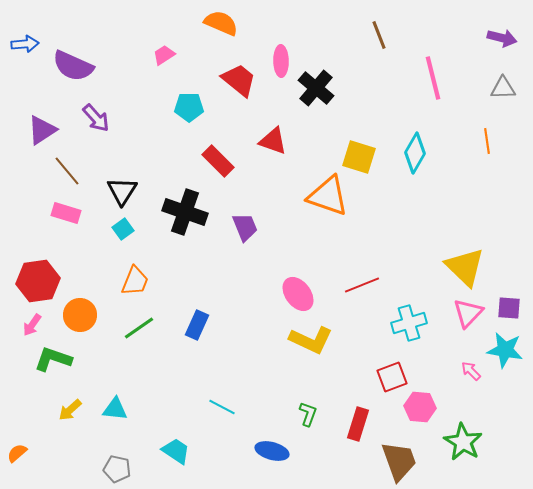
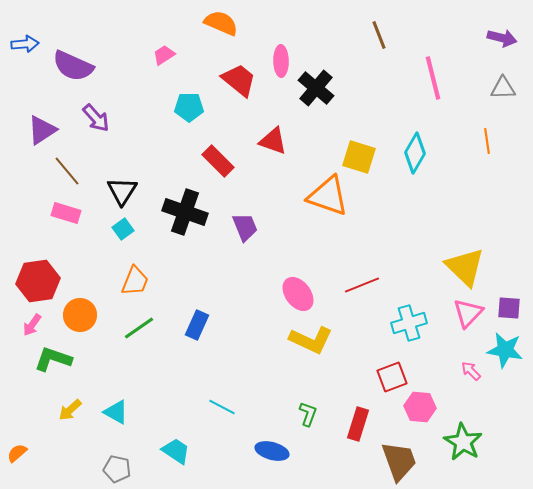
cyan triangle at (115, 409): moved 1 px right, 3 px down; rotated 24 degrees clockwise
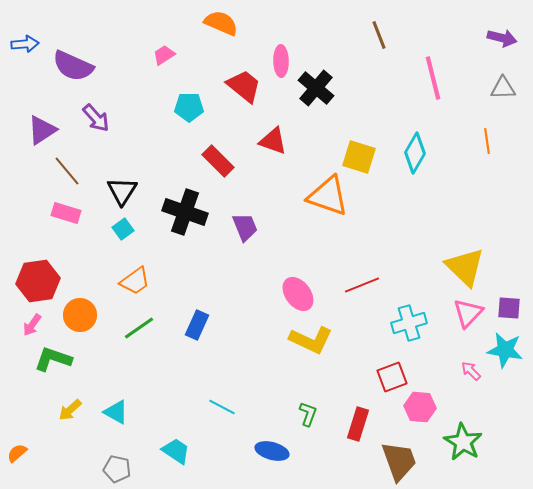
red trapezoid at (239, 80): moved 5 px right, 6 px down
orange trapezoid at (135, 281): rotated 32 degrees clockwise
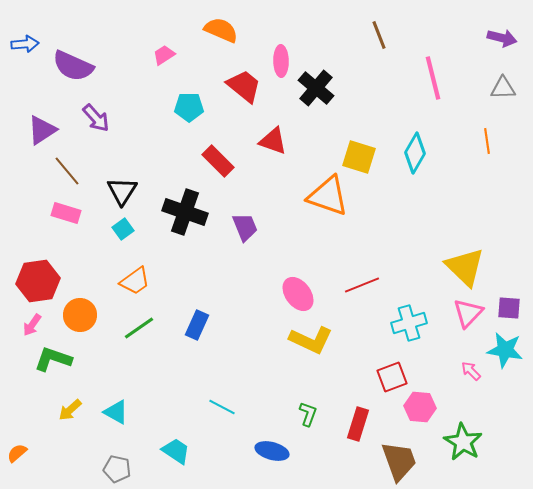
orange semicircle at (221, 23): moved 7 px down
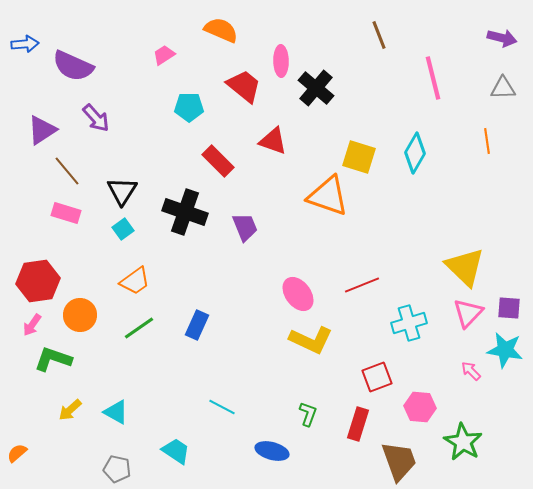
red square at (392, 377): moved 15 px left
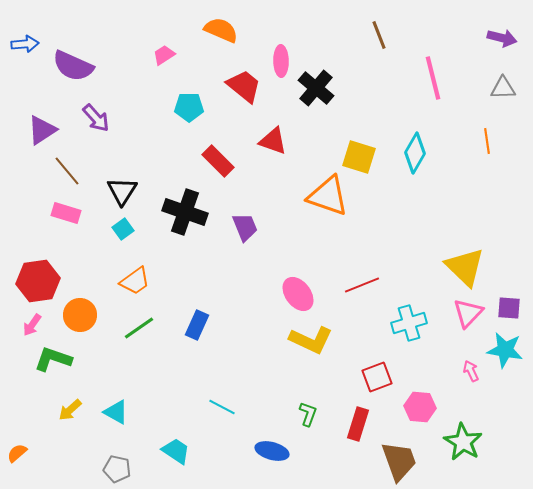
pink arrow at (471, 371): rotated 20 degrees clockwise
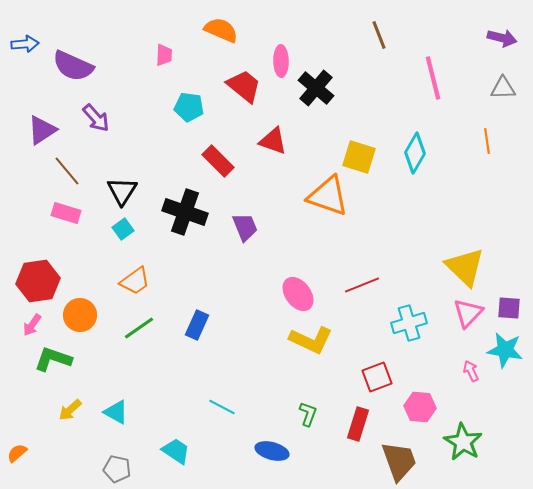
pink trapezoid at (164, 55): rotated 125 degrees clockwise
cyan pentagon at (189, 107): rotated 8 degrees clockwise
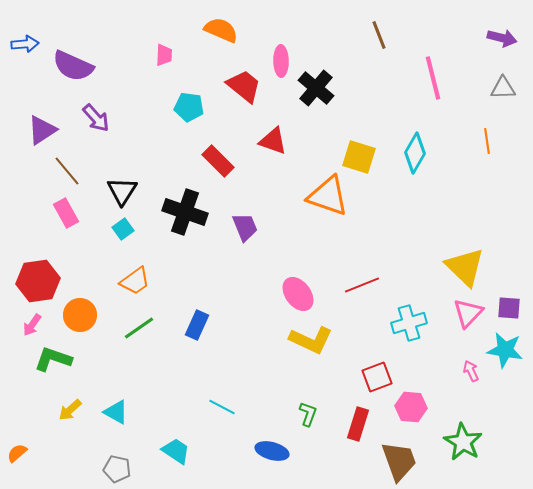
pink rectangle at (66, 213): rotated 44 degrees clockwise
pink hexagon at (420, 407): moved 9 px left
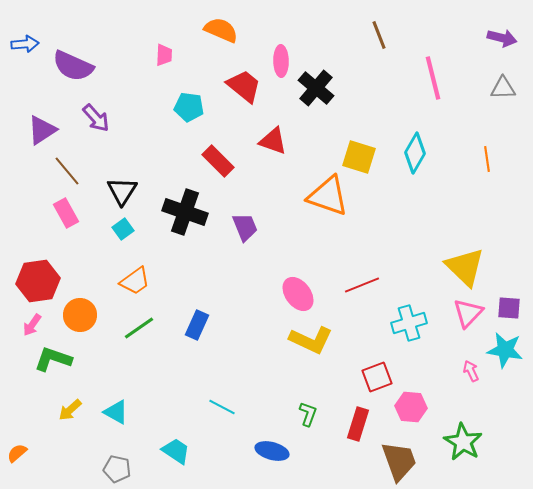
orange line at (487, 141): moved 18 px down
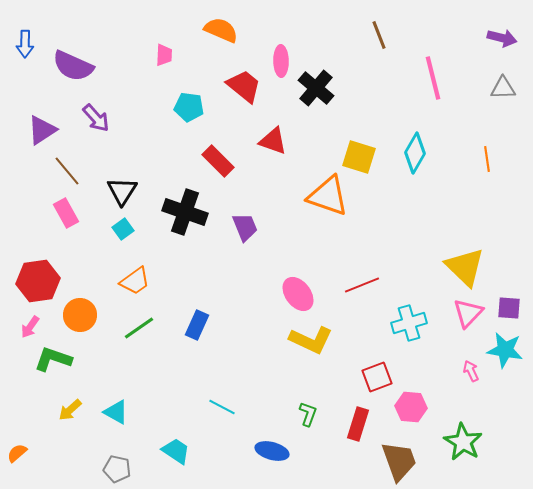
blue arrow at (25, 44): rotated 96 degrees clockwise
pink arrow at (32, 325): moved 2 px left, 2 px down
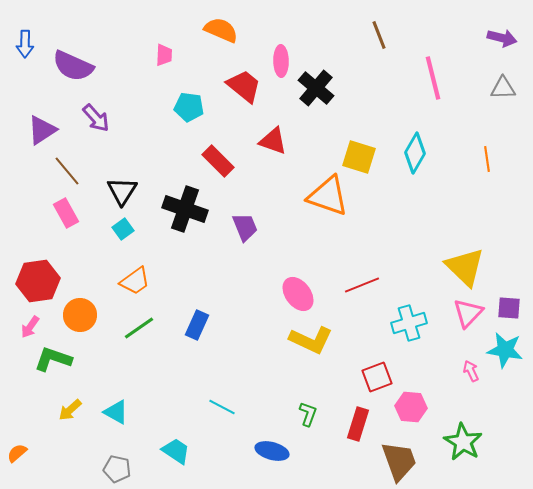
black cross at (185, 212): moved 3 px up
